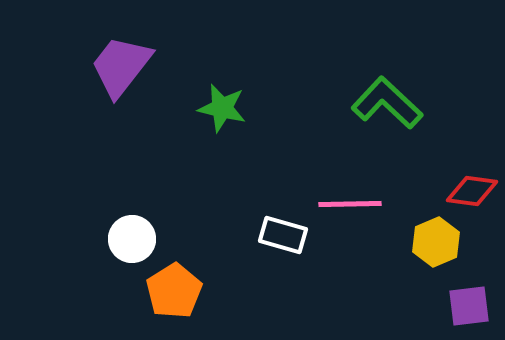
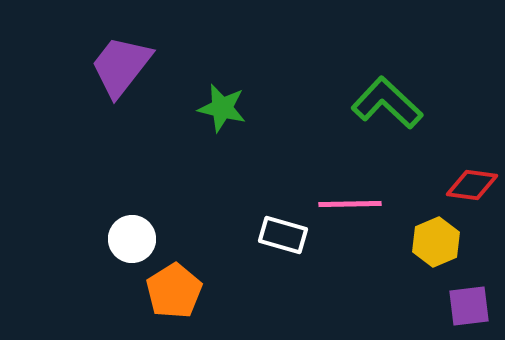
red diamond: moved 6 px up
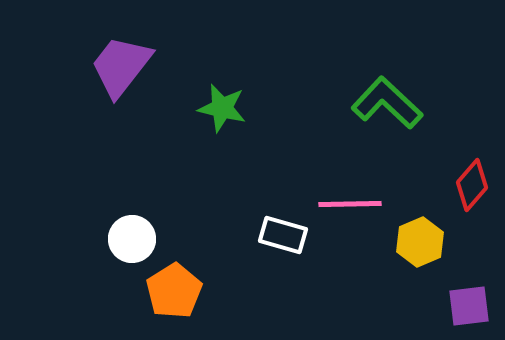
red diamond: rotated 57 degrees counterclockwise
yellow hexagon: moved 16 px left
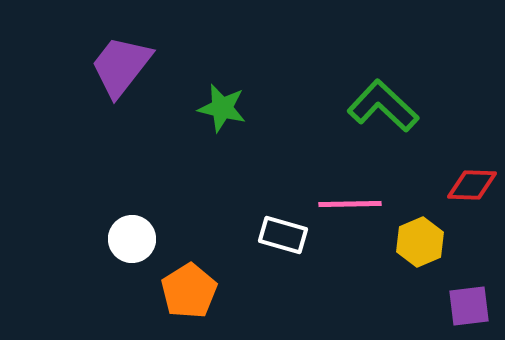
green L-shape: moved 4 px left, 3 px down
red diamond: rotated 51 degrees clockwise
orange pentagon: moved 15 px right
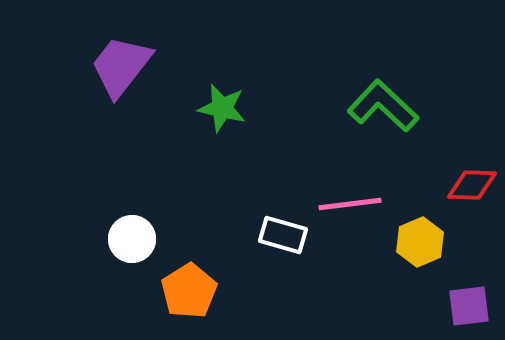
pink line: rotated 6 degrees counterclockwise
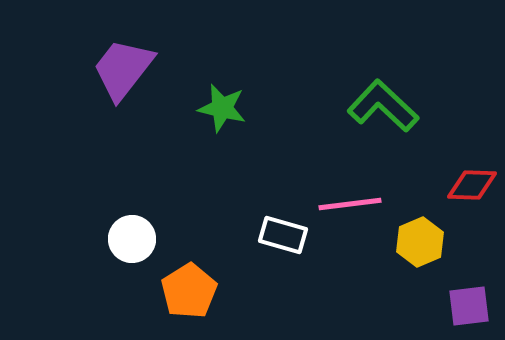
purple trapezoid: moved 2 px right, 3 px down
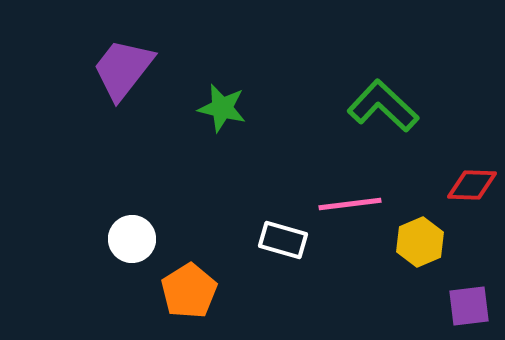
white rectangle: moved 5 px down
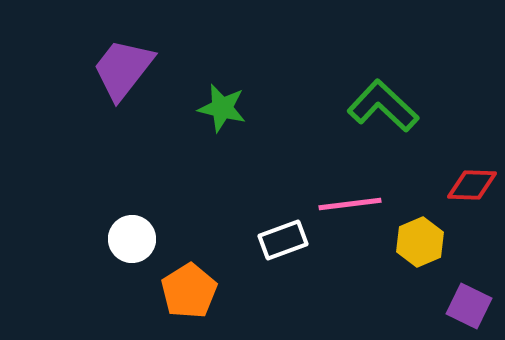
white rectangle: rotated 36 degrees counterclockwise
purple square: rotated 33 degrees clockwise
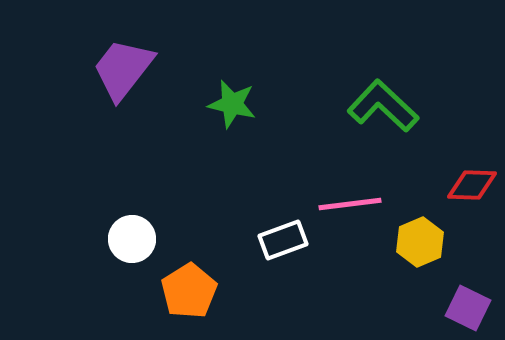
green star: moved 10 px right, 4 px up
purple square: moved 1 px left, 2 px down
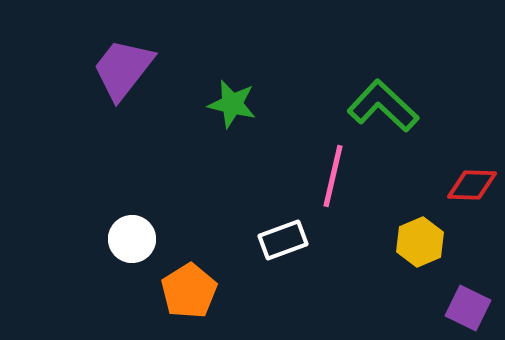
pink line: moved 17 px left, 28 px up; rotated 70 degrees counterclockwise
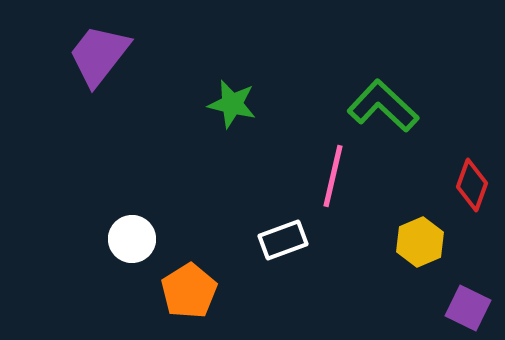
purple trapezoid: moved 24 px left, 14 px up
red diamond: rotated 72 degrees counterclockwise
